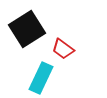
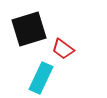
black square: moved 2 px right; rotated 15 degrees clockwise
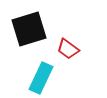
red trapezoid: moved 5 px right
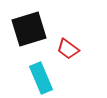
cyan rectangle: rotated 48 degrees counterclockwise
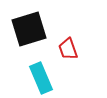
red trapezoid: rotated 35 degrees clockwise
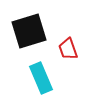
black square: moved 2 px down
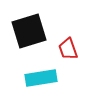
cyan rectangle: rotated 76 degrees counterclockwise
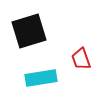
red trapezoid: moved 13 px right, 10 px down
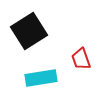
black square: rotated 15 degrees counterclockwise
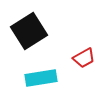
red trapezoid: moved 3 px right, 1 px up; rotated 100 degrees counterclockwise
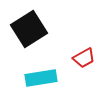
black square: moved 2 px up
